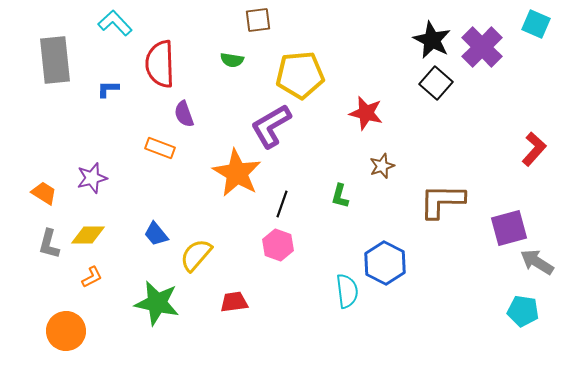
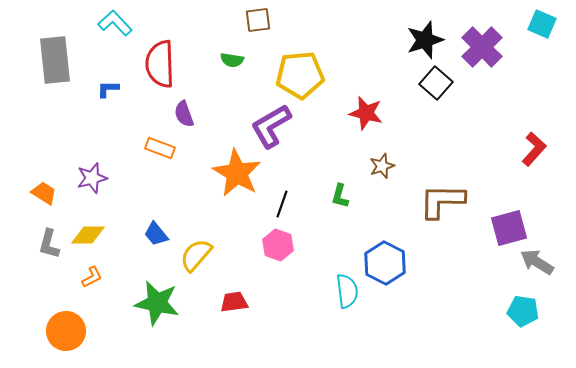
cyan square: moved 6 px right
black star: moved 7 px left; rotated 27 degrees clockwise
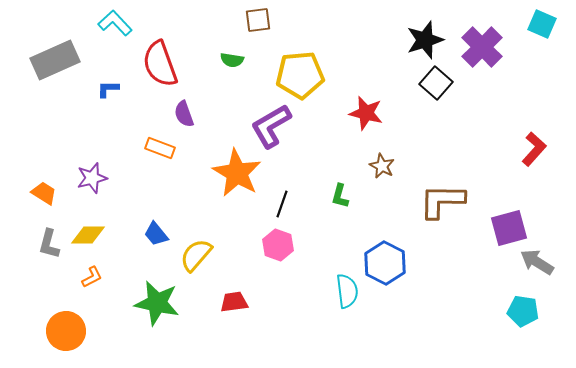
gray rectangle: rotated 72 degrees clockwise
red semicircle: rotated 18 degrees counterclockwise
brown star: rotated 25 degrees counterclockwise
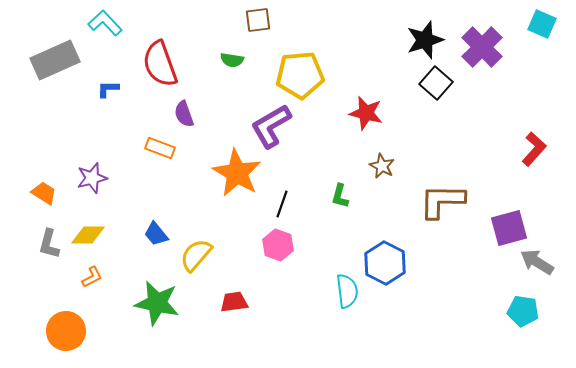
cyan L-shape: moved 10 px left
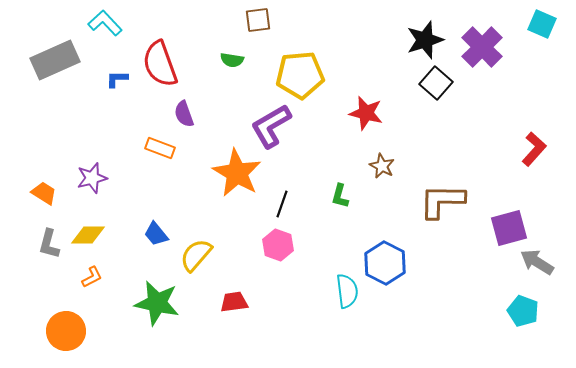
blue L-shape: moved 9 px right, 10 px up
cyan pentagon: rotated 12 degrees clockwise
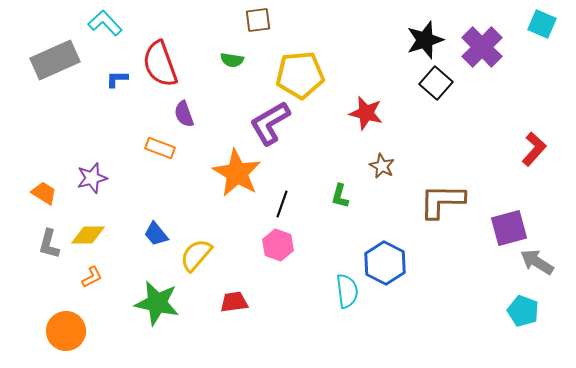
purple L-shape: moved 1 px left, 3 px up
